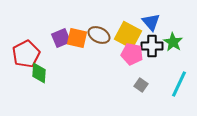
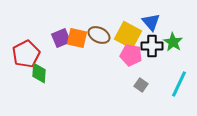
pink pentagon: moved 1 px left, 1 px down
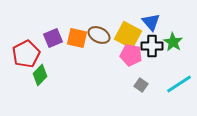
purple square: moved 8 px left
green diamond: moved 1 px right, 2 px down; rotated 40 degrees clockwise
cyan line: rotated 32 degrees clockwise
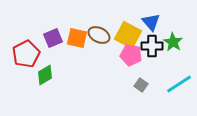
green diamond: moved 5 px right; rotated 15 degrees clockwise
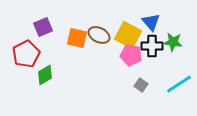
purple square: moved 10 px left, 11 px up
green star: rotated 24 degrees counterclockwise
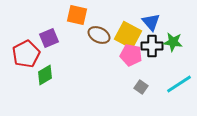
purple square: moved 6 px right, 11 px down
orange square: moved 23 px up
gray square: moved 2 px down
